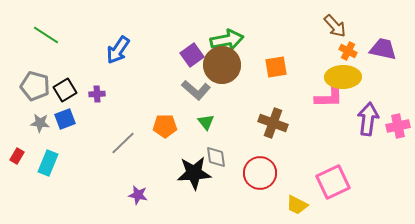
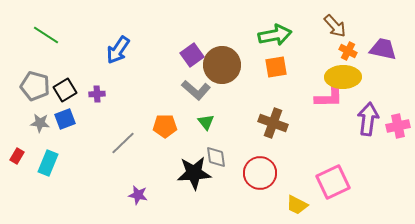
green arrow: moved 48 px right, 5 px up
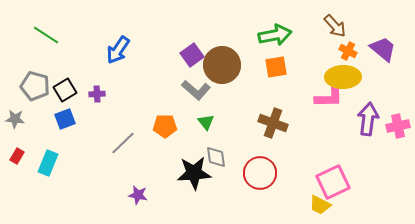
purple trapezoid: rotated 28 degrees clockwise
gray star: moved 25 px left, 4 px up
yellow trapezoid: moved 23 px right
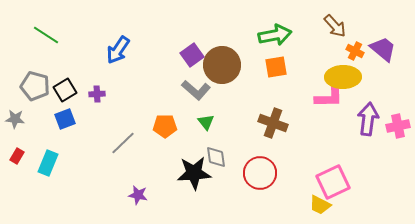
orange cross: moved 7 px right
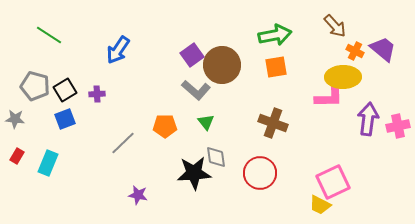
green line: moved 3 px right
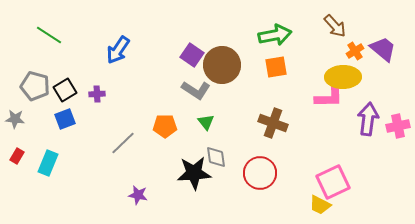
orange cross: rotated 30 degrees clockwise
purple square: rotated 20 degrees counterclockwise
gray L-shape: rotated 8 degrees counterclockwise
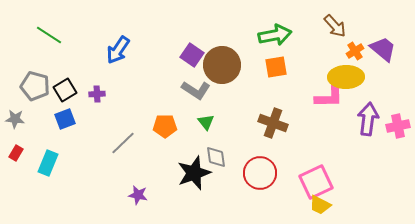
yellow ellipse: moved 3 px right
red rectangle: moved 1 px left, 3 px up
black star: rotated 16 degrees counterclockwise
pink square: moved 17 px left
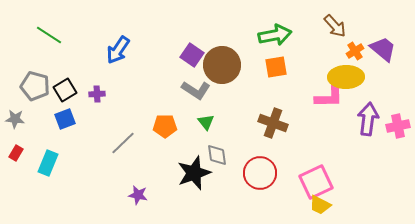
gray diamond: moved 1 px right, 2 px up
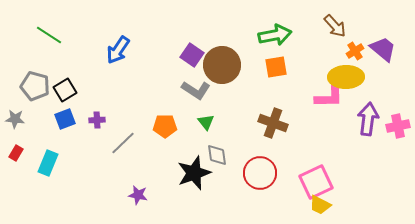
purple cross: moved 26 px down
